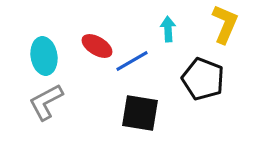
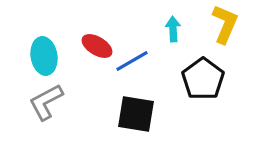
cyan arrow: moved 5 px right
black pentagon: rotated 15 degrees clockwise
black square: moved 4 px left, 1 px down
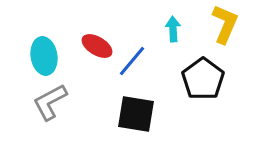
blue line: rotated 20 degrees counterclockwise
gray L-shape: moved 4 px right
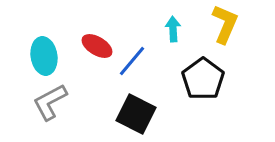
black square: rotated 18 degrees clockwise
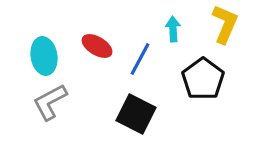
blue line: moved 8 px right, 2 px up; rotated 12 degrees counterclockwise
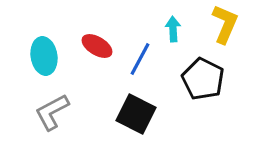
black pentagon: rotated 9 degrees counterclockwise
gray L-shape: moved 2 px right, 10 px down
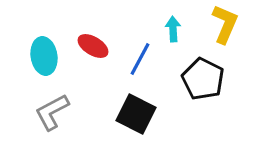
red ellipse: moved 4 px left
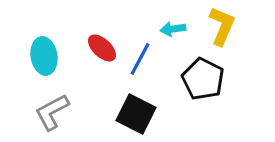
yellow L-shape: moved 3 px left, 2 px down
cyan arrow: rotated 95 degrees counterclockwise
red ellipse: moved 9 px right, 2 px down; rotated 12 degrees clockwise
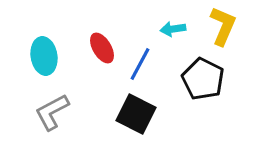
yellow L-shape: moved 1 px right
red ellipse: rotated 16 degrees clockwise
blue line: moved 5 px down
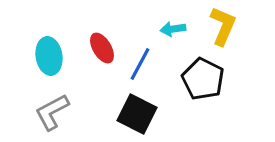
cyan ellipse: moved 5 px right
black square: moved 1 px right
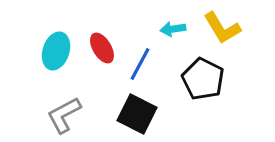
yellow L-shape: moved 1 px left, 2 px down; rotated 126 degrees clockwise
cyan ellipse: moved 7 px right, 5 px up; rotated 27 degrees clockwise
gray L-shape: moved 12 px right, 3 px down
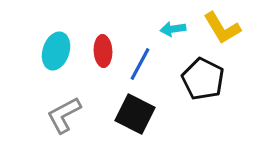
red ellipse: moved 1 px right, 3 px down; rotated 28 degrees clockwise
black square: moved 2 px left
